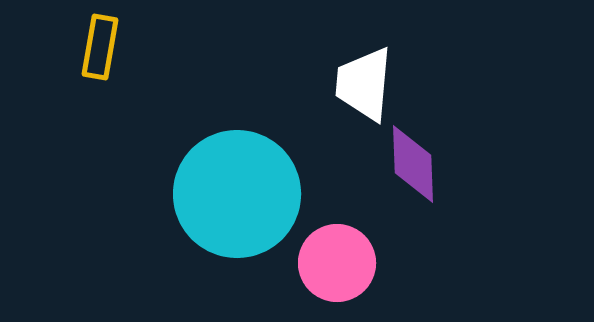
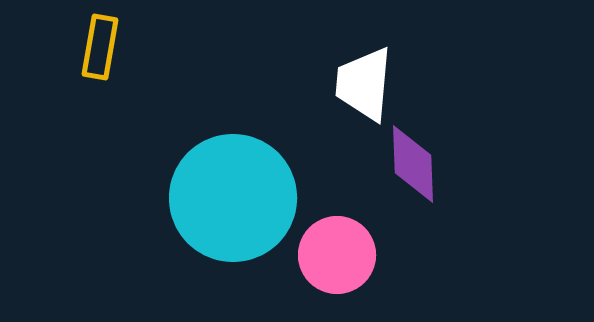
cyan circle: moved 4 px left, 4 px down
pink circle: moved 8 px up
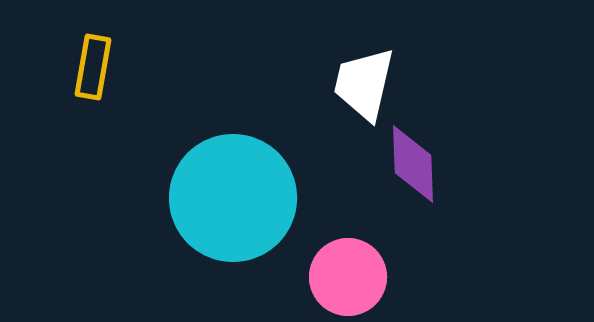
yellow rectangle: moved 7 px left, 20 px down
white trapezoid: rotated 8 degrees clockwise
pink circle: moved 11 px right, 22 px down
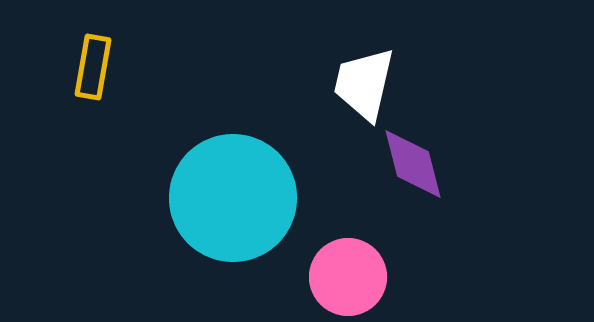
purple diamond: rotated 12 degrees counterclockwise
